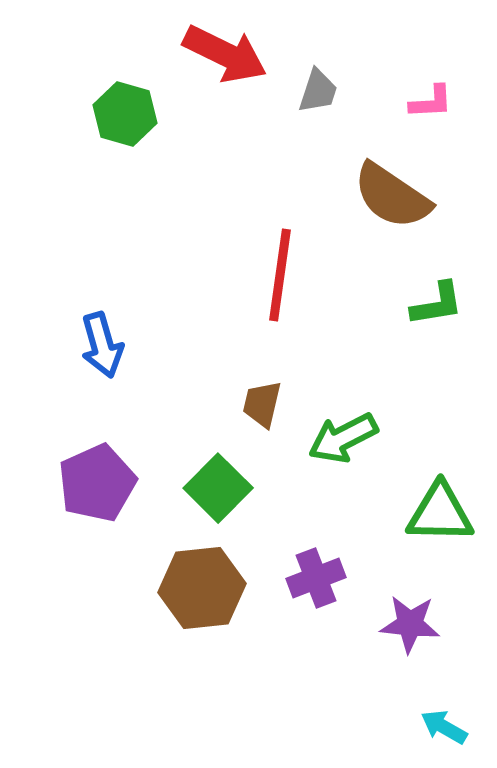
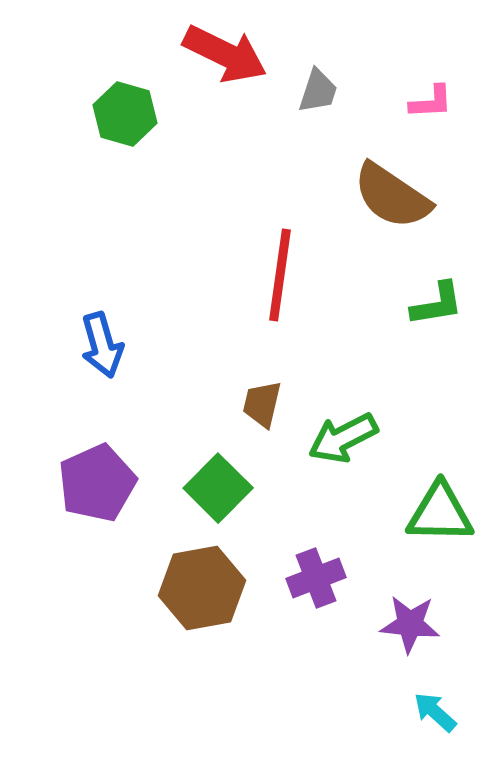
brown hexagon: rotated 4 degrees counterclockwise
cyan arrow: moved 9 px left, 15 px up; rotated 12 degrees clockwise
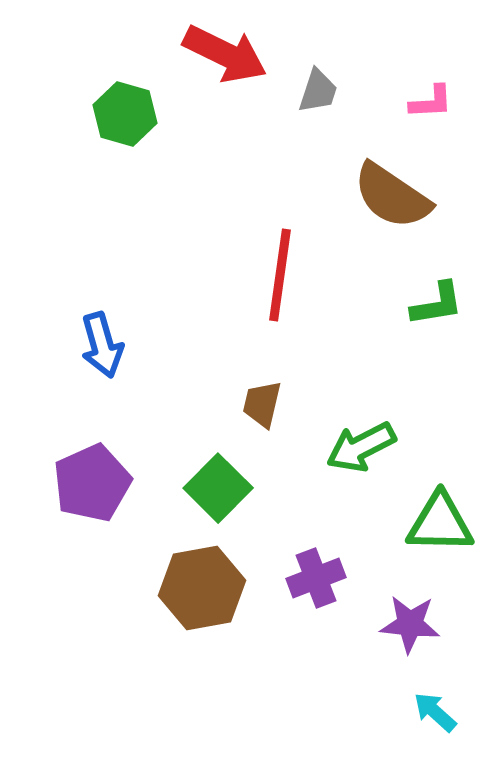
green arrow: moved 18 px right, 9 px down
purple pentagon: moved 5 px left
green triangle: moved 10 px down
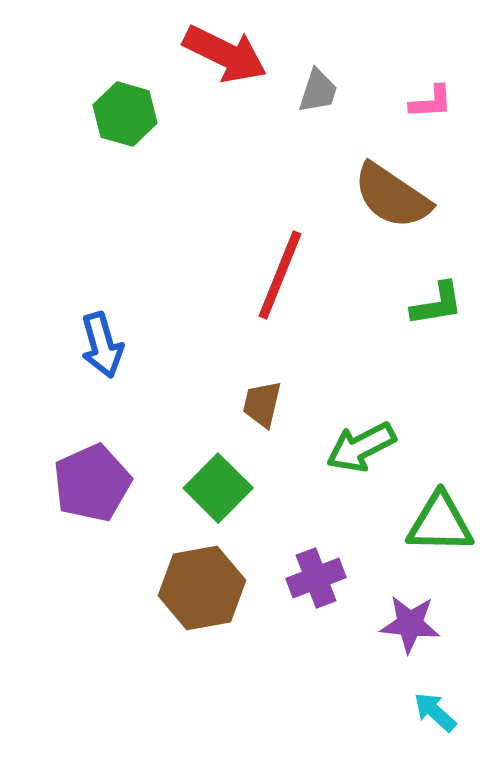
red line: rotated 14 degrees clockwise
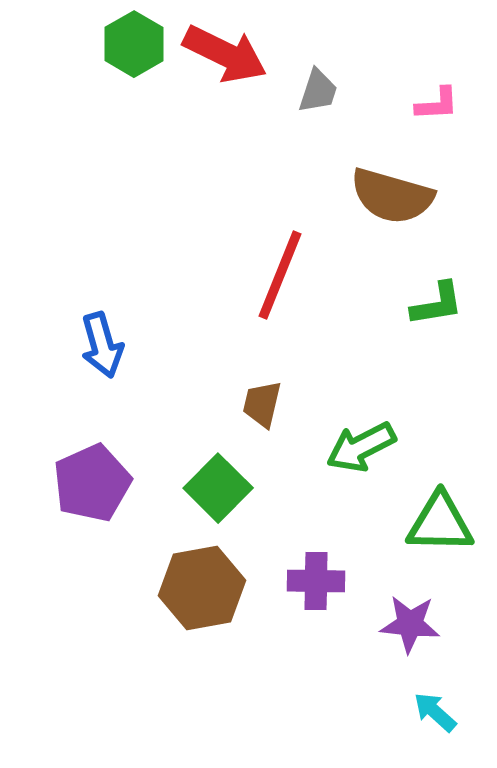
pink L-shape: moved 6 px right, 2 px down
green hexagon: moved 9 px right, 70 px up; rotated 14 degrees clockwise
brown semicircle: rotated 18 degrees counterclockwise
purple cross: moved 3 px down; rotated 22 degrees clockwise
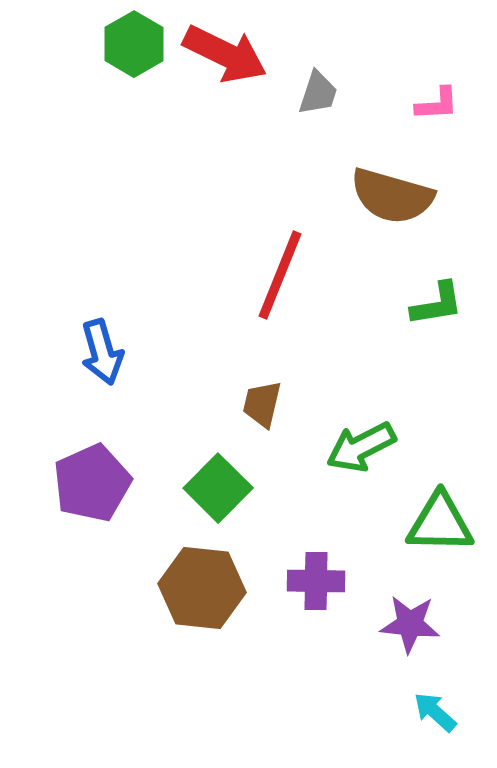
gray trapezoid: moved 2 px down
blue arrow: moved 7 px down
brown hexagon: rotated 16 degrees clockwise
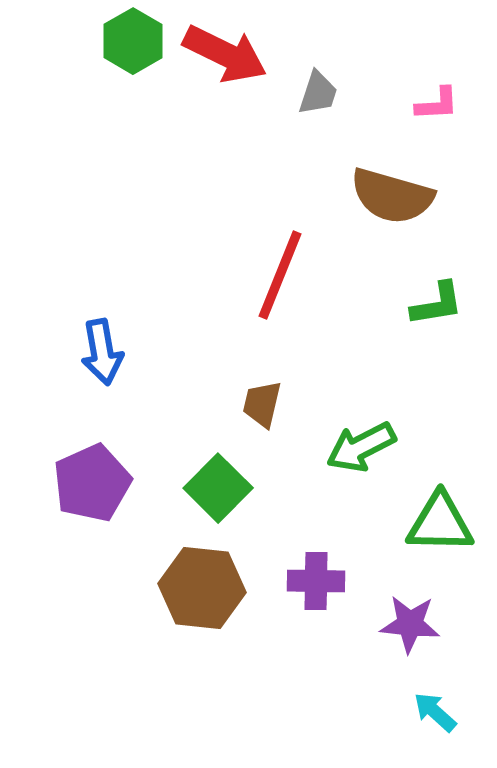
green hexagon: moved 1 px left, 3 px up
blue arrow: rotated 6 degrees clockwise
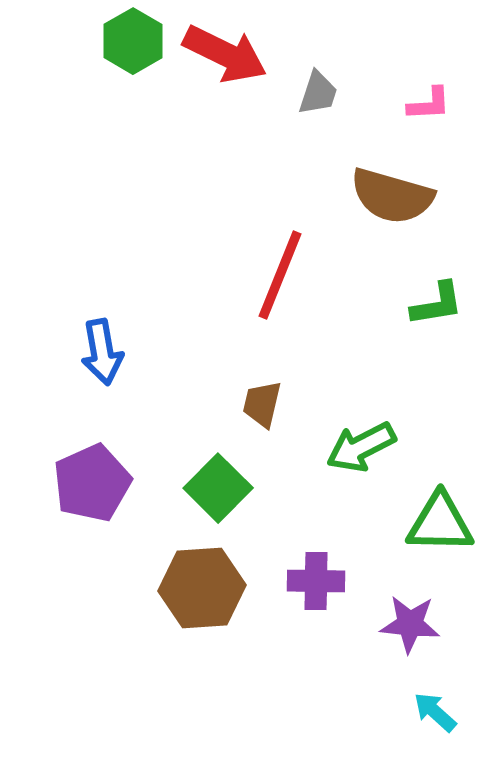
pink L-shape: moved 8 px left
brown hexagon: rotated 10 degrees counterclockwise
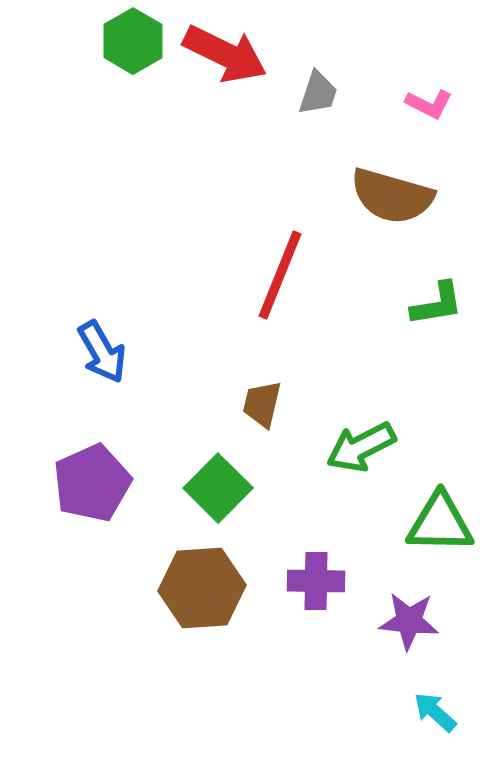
pink L-shape: rotated 30 degrees clockwise
blue arrow: rotated 20 degrees counterclockwise
purple star: moved 1 px left, 3 px up
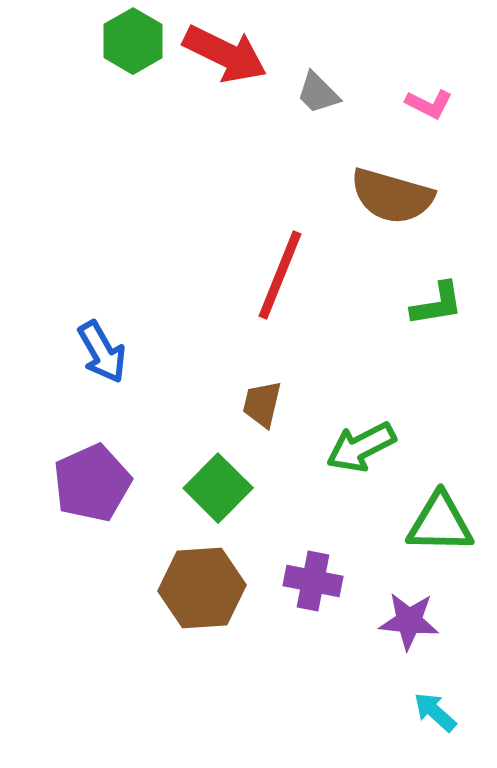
gray trapezoid: rotated 117 degrees clockwise
purple cross: moved 3 px left; rotated 10 degrees clockwise
